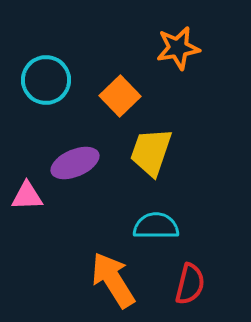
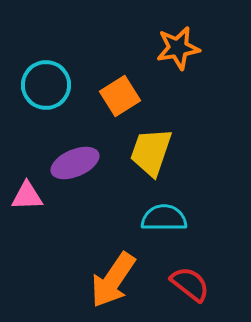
cyan circle: moved 5 px down
orange square: rotated 12 degrees clockwise
cyan semicircle: moved 8 px right, 8 px up
orange arrow: rotated 114 degrees counterclockwise
red semicircle: rotated 66 degrees counterclockwise
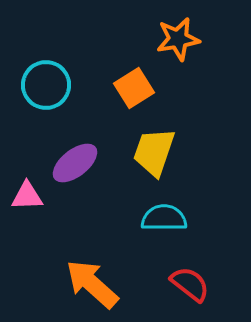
orange star: moved 9 px up
orange square: moved 14 px right, 8 px up
yellow trapezoid: moved 3 px right
purple ellipse: rotated 15 degrees counterclockwise
orange arrow: moved 21 px left, 4 px down; rotated 98 degrees clockwise
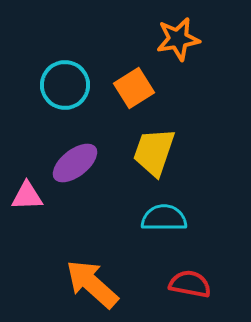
cyan circle: moved 19 px right
red semicircle: rotated 27 degrees counterclockwise
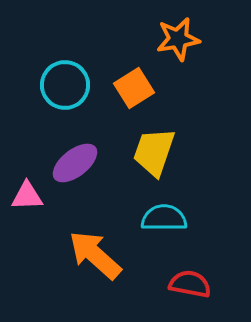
orange arrow: moved 3 px right, 29 px up
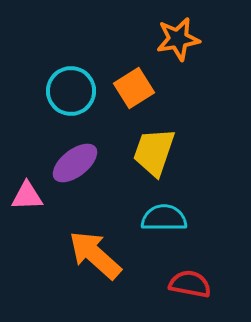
cyan circle: moved 6 px right, 6 px down
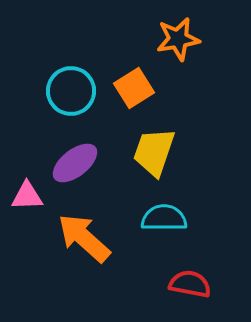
orange arrow: moved 11 px left, 17 px up
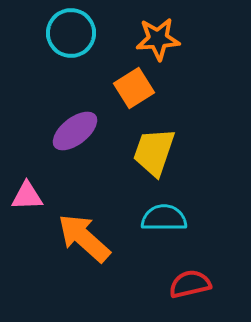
orange star: moved 20 px left; rotated 6 degrees clockwise
cyan circle: moved 58 px up
purple ellipse: moved 32 px up
red semicircle: rotated 24 degrees counterclockwise
